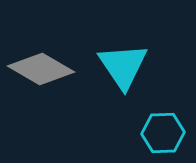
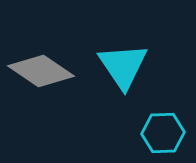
gray diamond: moved 2 px down; rotated 4 degrees clockwise
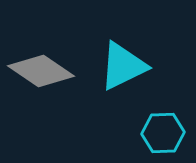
cyan triangle: rotated 38 degrees clockwise
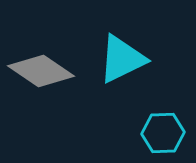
cyan triangle: moved 1 px left, 7 px up
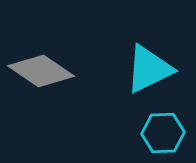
cyan triangle: moved 27 px right, 10 px down
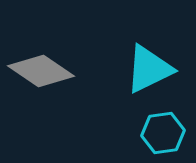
cyan hexagon: rotated 6 degrees counterclockwise
